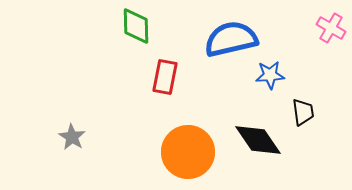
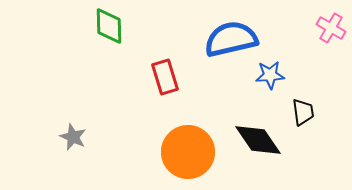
green diamond: moved 27 px left
red rectangle: rotated 28 degrees counterclockwise
gray star: moved 1 px right; rotated 8 degrees counterclockwise
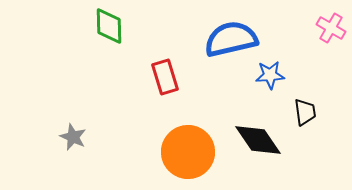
black trapezoid: moved 2 px right
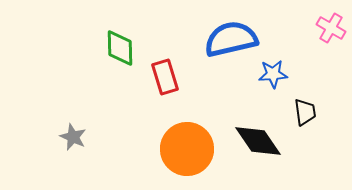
green diamond: moved 11 px right, 22 px down
blue star: moved 3 px right, 1 px up
black diamond: moved 1 px down
orange circle: moved 1 px left, 3 px up
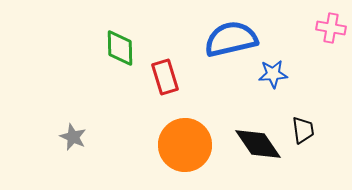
pink cross: rotated 20 degrees counterclockwise
black trapezoid: moved 2 px left, 18 px down
black diamond: moved 3 px down
orange circle: moved 2 px left, 4 px up
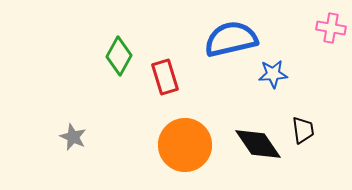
green diamond: moved 1 px left, 8 px down; rotated 30 degrees clockwise
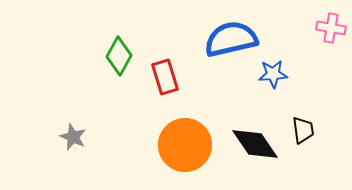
black diamond: moved 3 px left
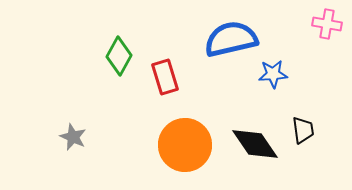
pink cross: moved 4 px left, 4 px up
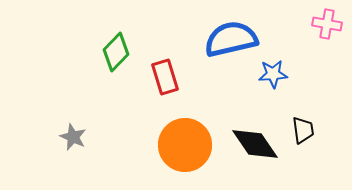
green diamond: moved 3 px left, 4 px up; rotated 15 degrees clockwise
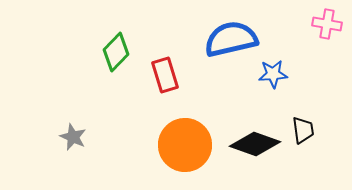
red rectangle: moved 2 px up
black diamond: rotated 36 degrees counterclockwise
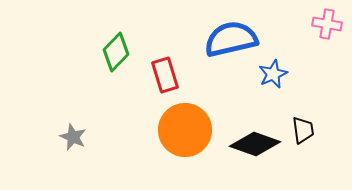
blue star: rotated 20 degrees counterclockwise
orange circle: moved 15 px up
